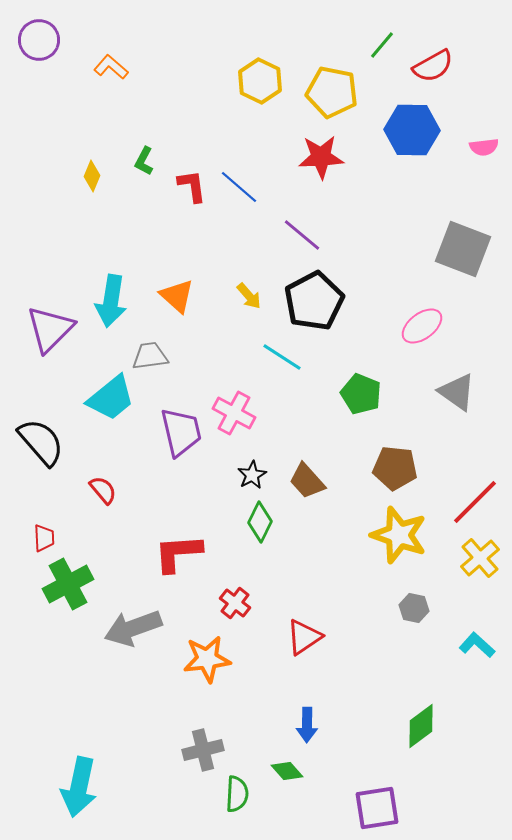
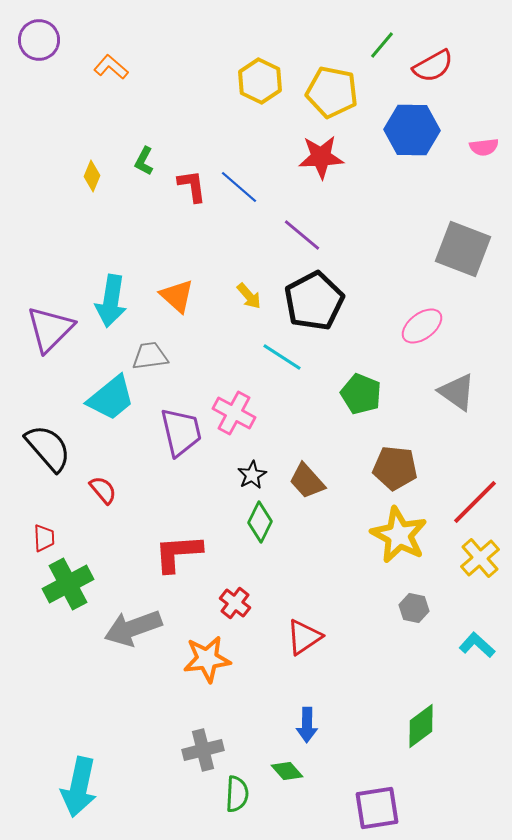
black semicircle at (41, 442): moved 7 px right, 6 px down
yellow star at (399, 535): rotated 8 degrees clockwise
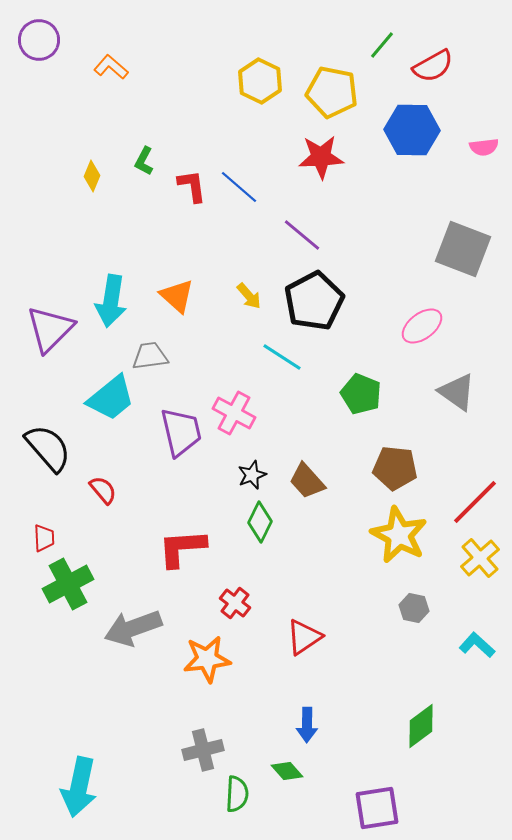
black star at (252, 475): rotated 8 degrees clockwise
red L-shape at (178, 553): moved 4 px right, 5 px up
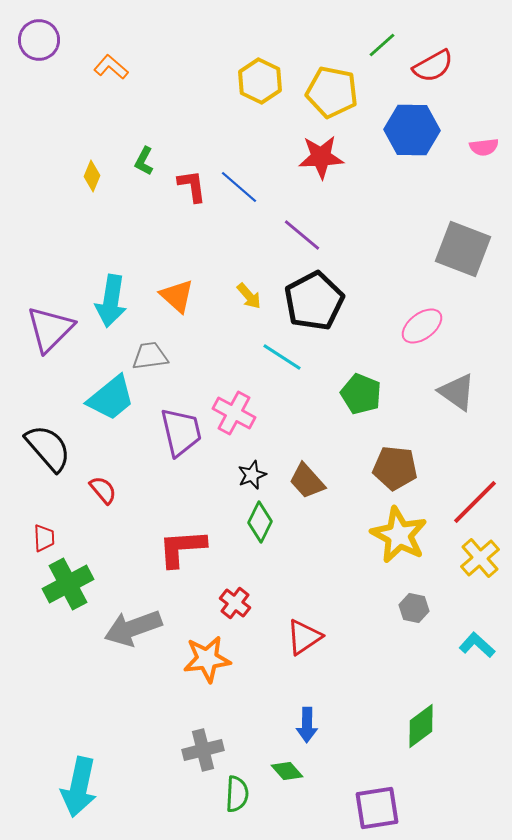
green line at (382, 45): rotated 8 degrees clockwise
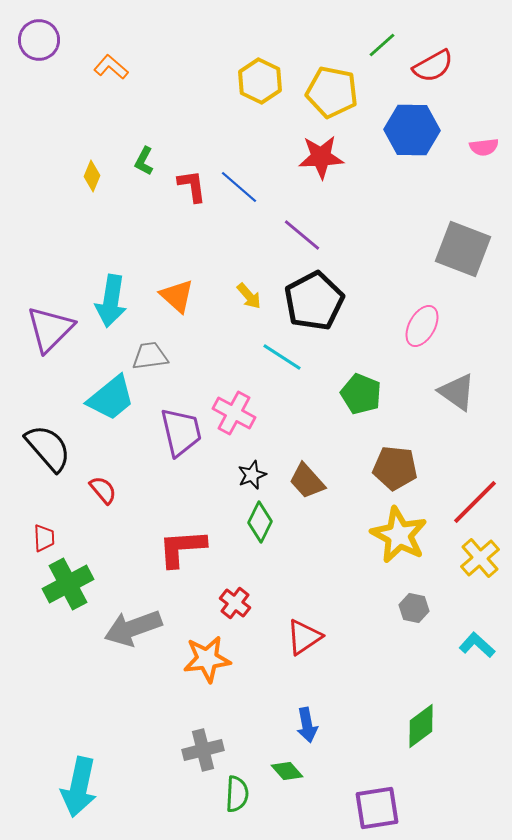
pink ellipse at (422, 326): rotated 24 degrees counterclockwise
blue arrow at (307, 725): rotated 12 degrees counterclockwise
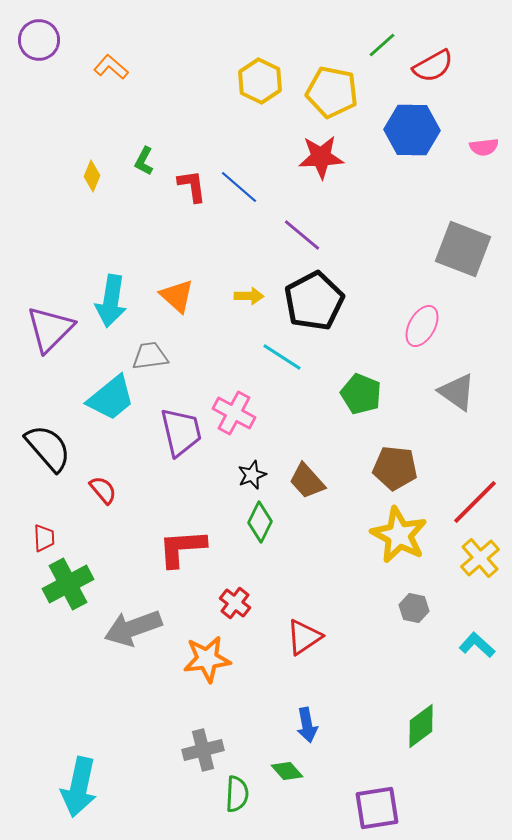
yellow arrow at (249, 296): rotated 48 degrees counterclockwise
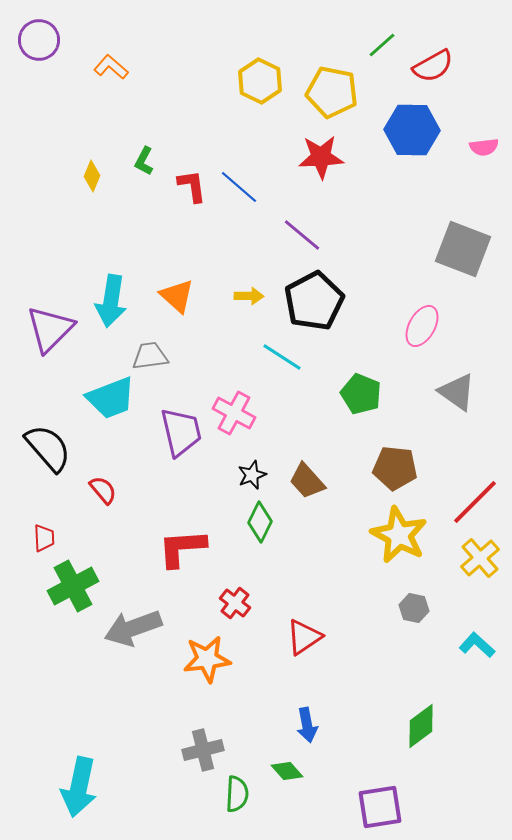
cyan trapezoid at (111, 398): rotated 18 degrees clockwise
green cross at (68, 584): moved 5 px right, 2 px down
purple square at (377, 808): moved 3 px right, 1 px up
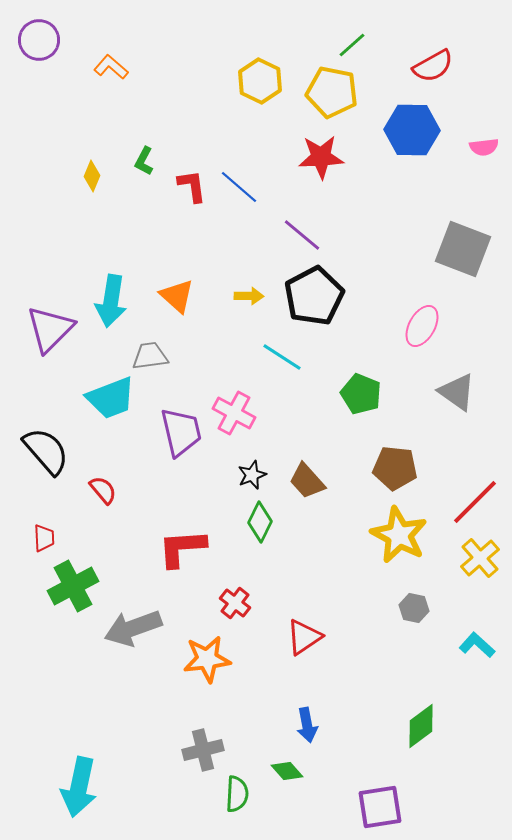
green line at (382, 45): moved 30 px left
black pentagon at (314, 301): moved 5 px up
black semicircle at (48, 448): moved 2 px left, 3 px down
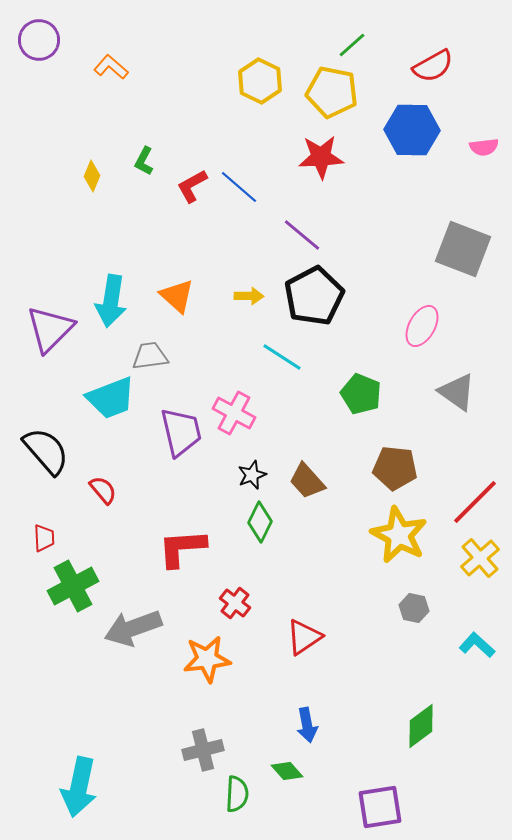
red L-shape at (192, 186): rotated 111 degrees counterclockwise
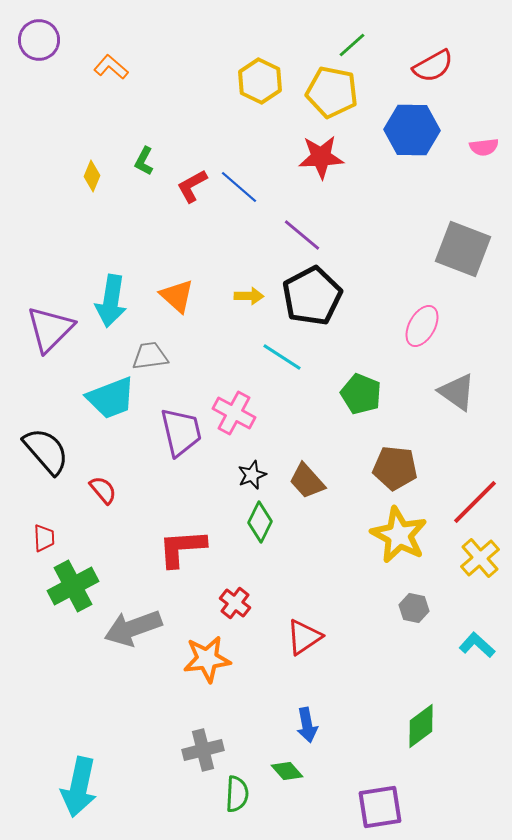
black pentagon at (314, 296): moved 2 px left
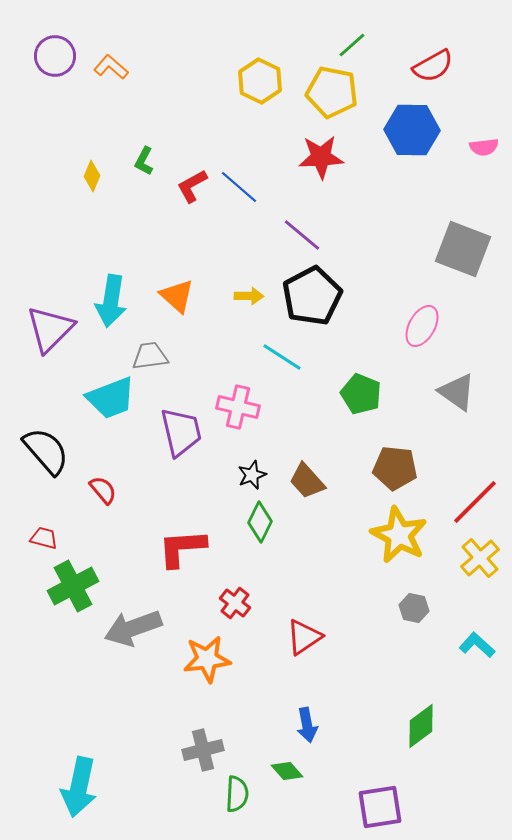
purple circle at (39, 40): moved 16 px right, 16 px down
pink cross at (234, 413): moved 4 px right, 6 px up; rotated 15 degrees counterclockwise
red trapezoid at (44, 538): rotated 72 degrees counterclockwise
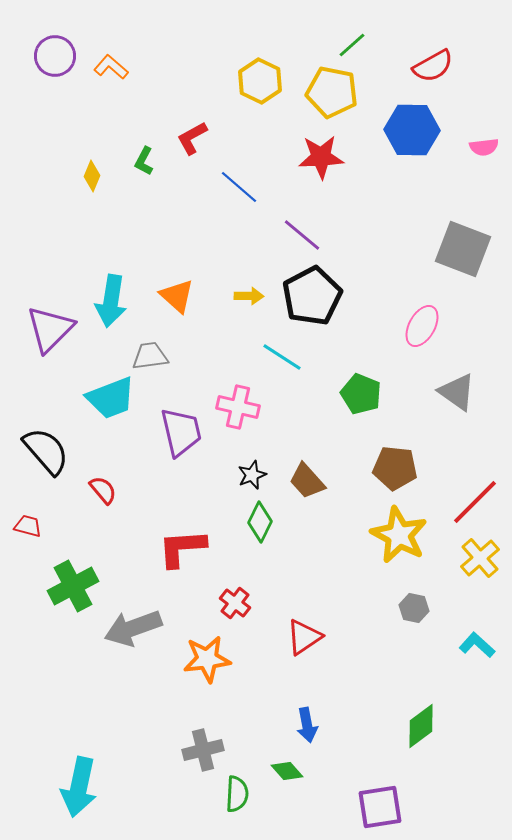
red L-shape at (192, 186): moved 48 px up
red trapezoid at (44, 538): moved 16 px left, 12 px up
